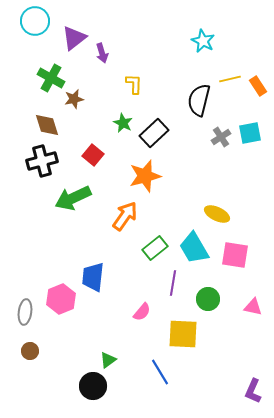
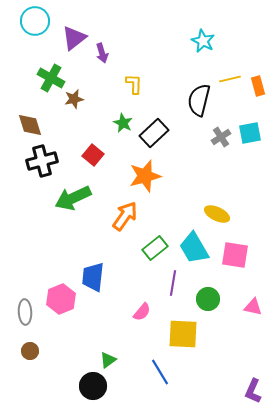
orange rectangle: rotated 18 degrees clockwise
brown diamond: moved 17 px left
gray ellipse: rotated 10 degrees counterclockwise
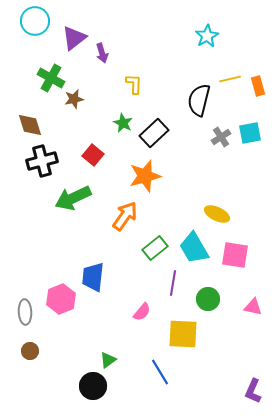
cyan star: moved 4 px right, 5 px up; rotated 15 degrees clockwise
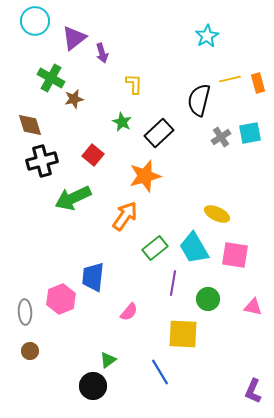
orange rectangle: moved 3 px up
green star: moved 1 px left, 1 px up
black rectangle: moved 5 px right
pink semicircle: moved 13 px left
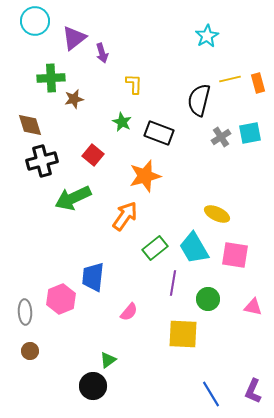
green cross: rotated 32 degrees counterclockwise
black rectangle: rotated 64 degrees clockwise
blue line: moved 51 px right, 22 px down
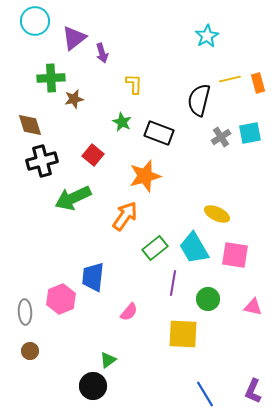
blue line: moved 6 px left
